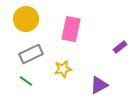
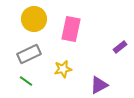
yellow circle: moved 8 px right
gray rectangle: moved 2 px left
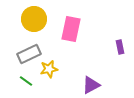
purple rectangle: rotated 64 degrees counterclockwise
yellow star: moved 14 px left
purple triangle: moved 8 px left
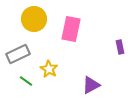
gray rectangle: moved 11 px left
yellow star: rotated 30 degrees counterclockwise
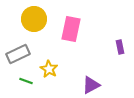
green line: rotated 16 degrees counterclockwise
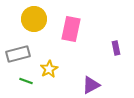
purple rectangle: moved 4 px left, 1 px down
gray rectangle: rotated 10 degrees clockwise
yellow star: rotated 12 degrees clockwise
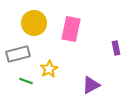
yellow circle: moved 4 px down
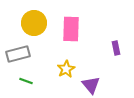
pink rectangle: rotated 10 degrees counterclockwise
yellow star: moved 17 px right
purple triangle: rotated 42 degrees counterclockwise
